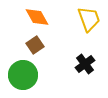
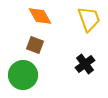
orange diamond: moved 3 px right, 1 px up
brown square: rotated 36 degrees counterclockwise
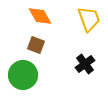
brown square: moved 1 px right
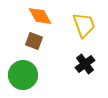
yellow trapezoid: moved 5 px left, 6 px down
brown square: moved 2 px left, 4 px up
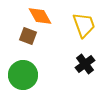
brown square: moved 6 px left, 5 px up
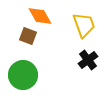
black cross: moved 3 px right, 4 px up
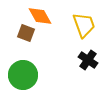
brown square: moved 2 px left, 3 px up
black cross: rotated 18 degrees counterclockwise
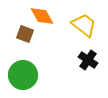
orange diamond: moved 2 px right
yellow trapezoid: rotated 32 degrees counterclockwise
brown square: moved 1 px left, 1 px down
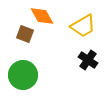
yellow trapezoid: moved 1 px left, 1 px down; rotated 112 degrees clockwise
